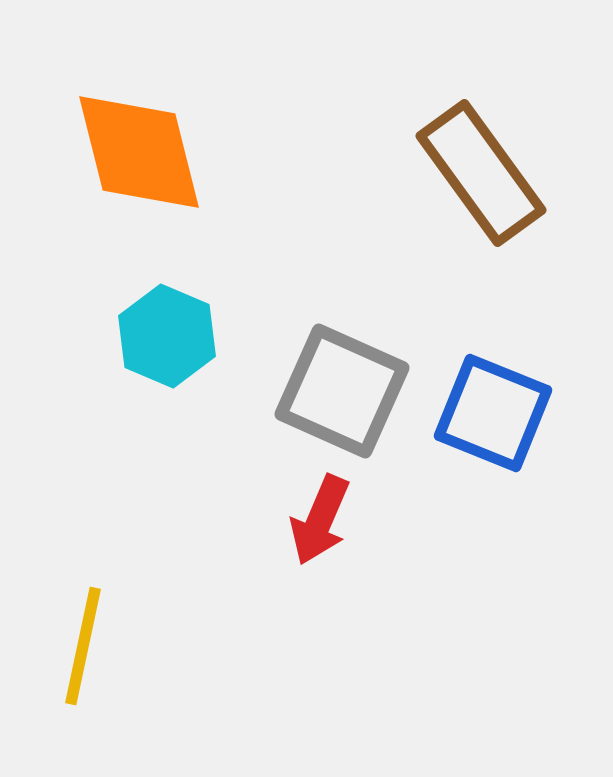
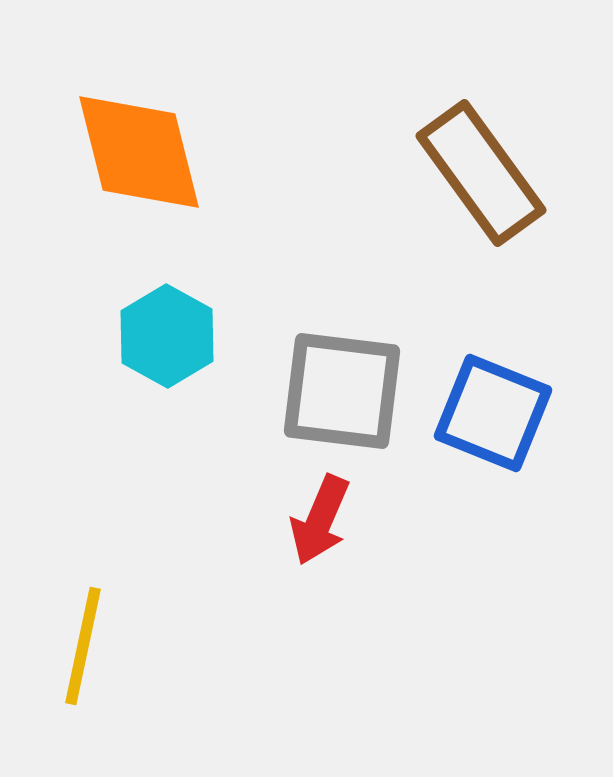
cyan hexagon: rotated 6 degrees clockwise
gray square: rotated 17 degrees counterclockwise
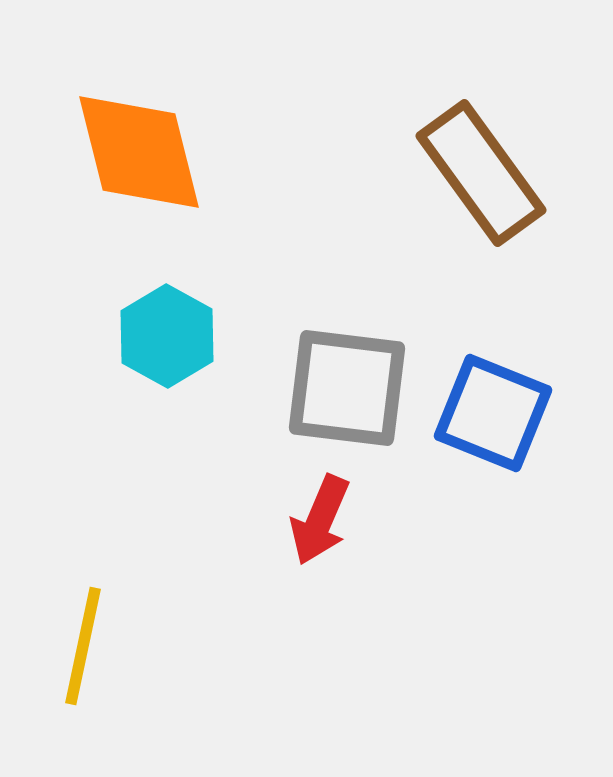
gray square: moved 5 px right, 3 px up
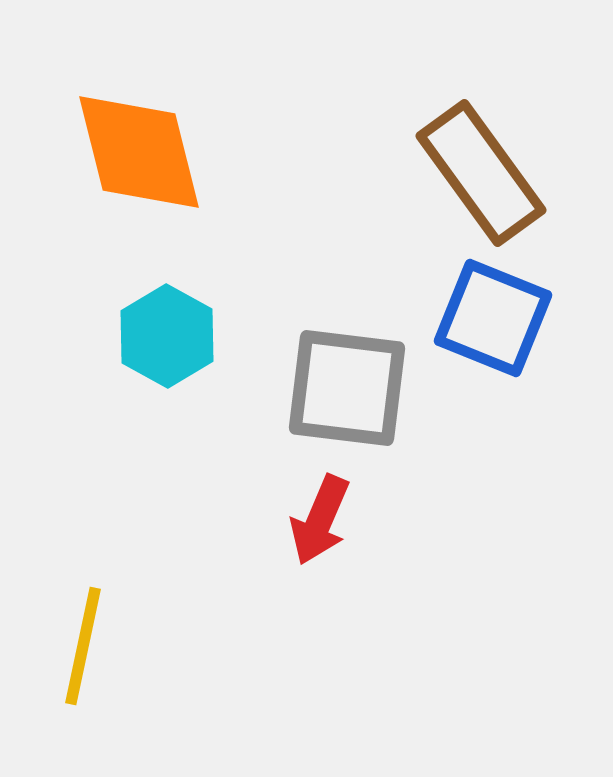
blue square: moved 95 px up
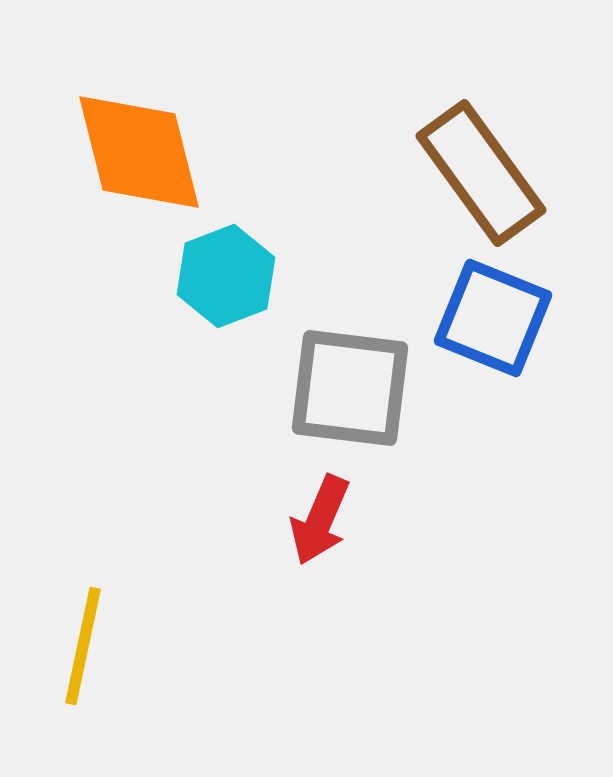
cyan hexagon: moved 59 px right, 60 px up; rotated 10 degrees clockwise
gray square: moved 3 px right
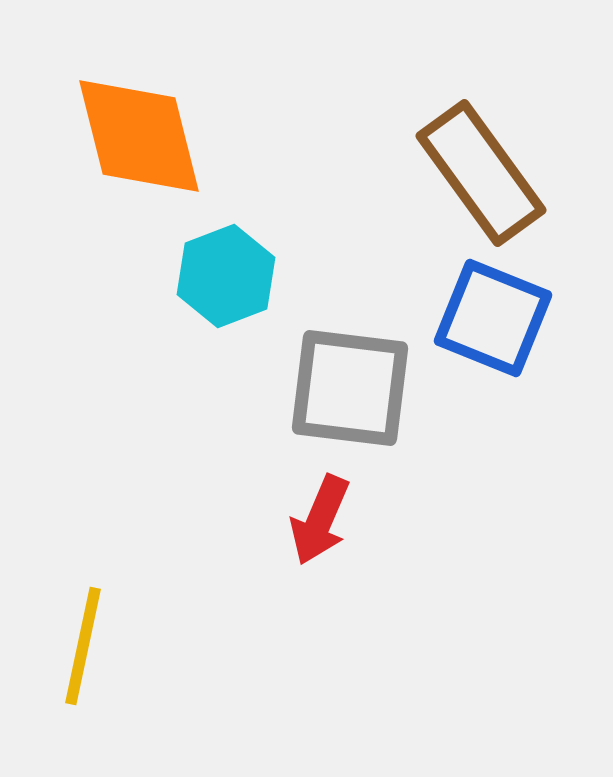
orange diamond: moved 16 px up
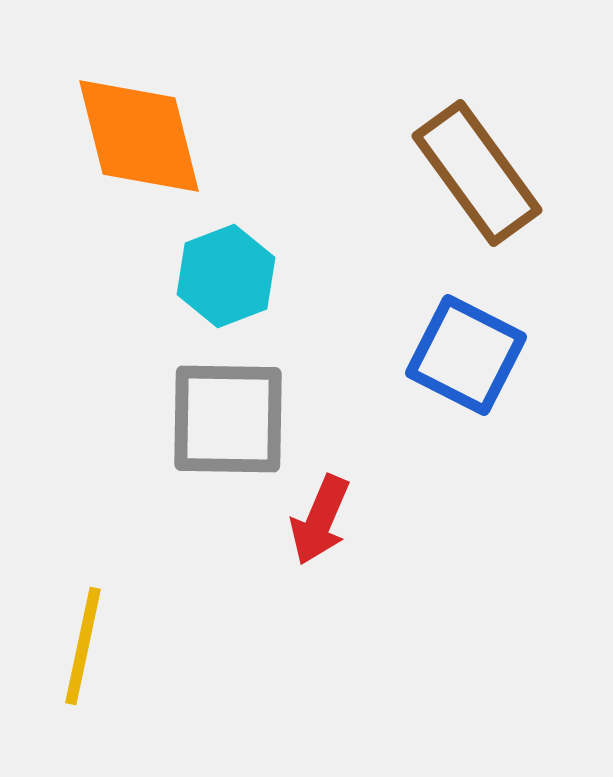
brown rectangle: moved 4 px left
blue square: moved 27 px left, 37 px down; rotated 5 degrees clockwise
gray square: moved 122 px left, 31 px down; rotated 6 degrees counterclockwise
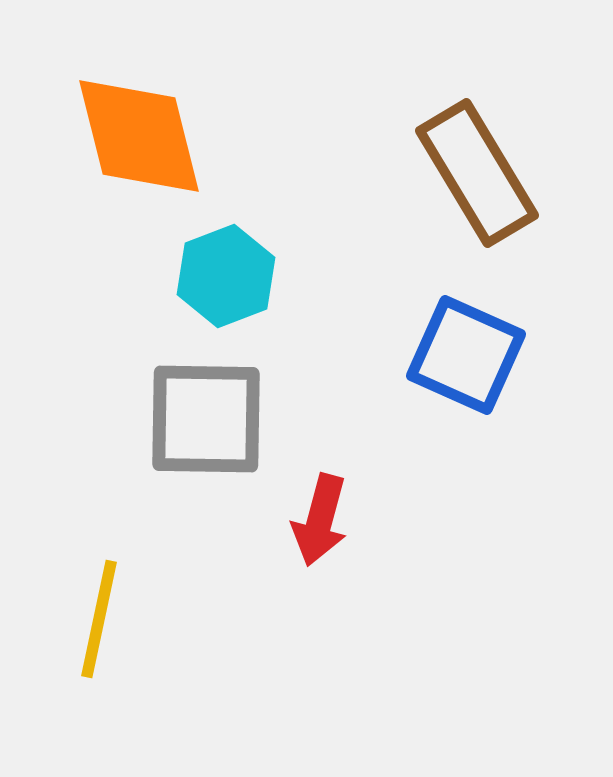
brown rectangle: rotated 5 degrees clockwise
blue square: rotated 3 degrees counterclockwise
gray square: moved 22 px left
red arrow: rotated 8 degrees counterclockwise
yellow line: moved 16 px right, 27 px up
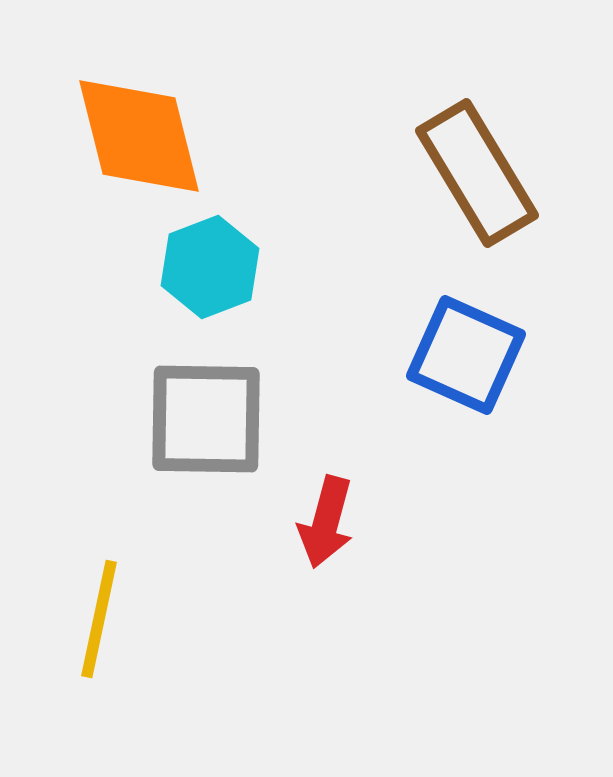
cyan hexagon: moved 16 px left, 9 px up
red arrow: moved 6 px right, 2 px down
